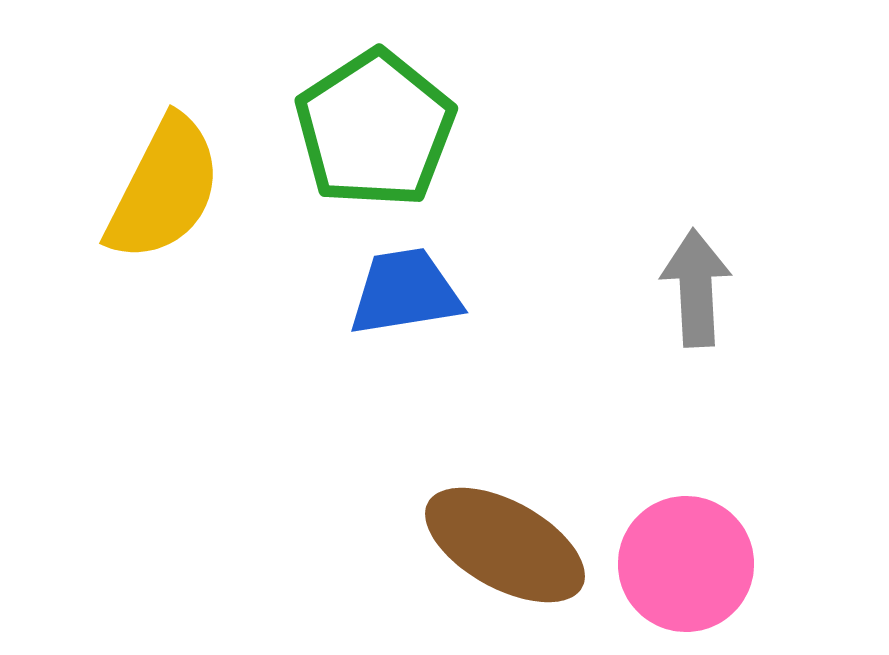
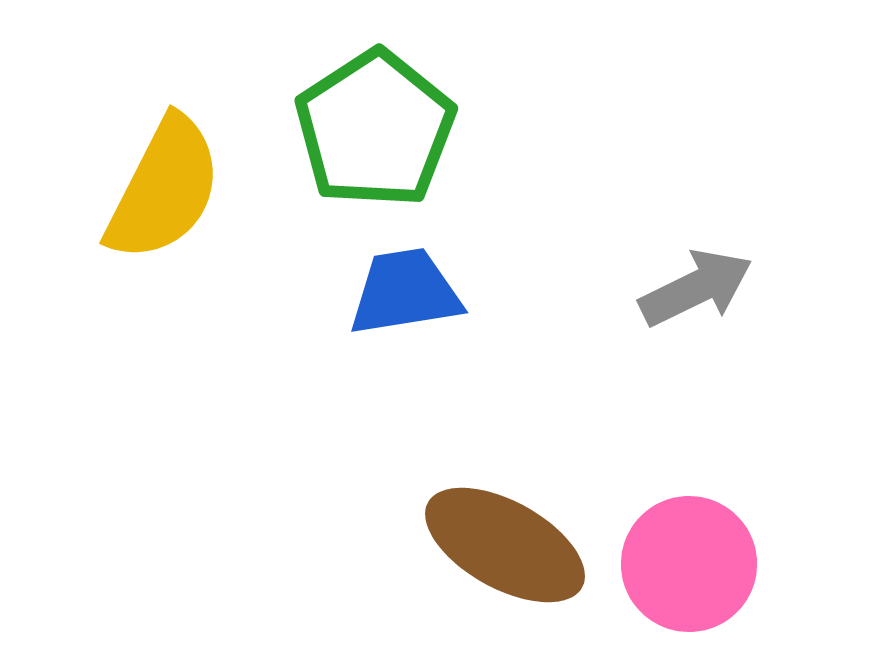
gray arrow: rotated 67 degrees clockwise
pink circle: moved 3 px right
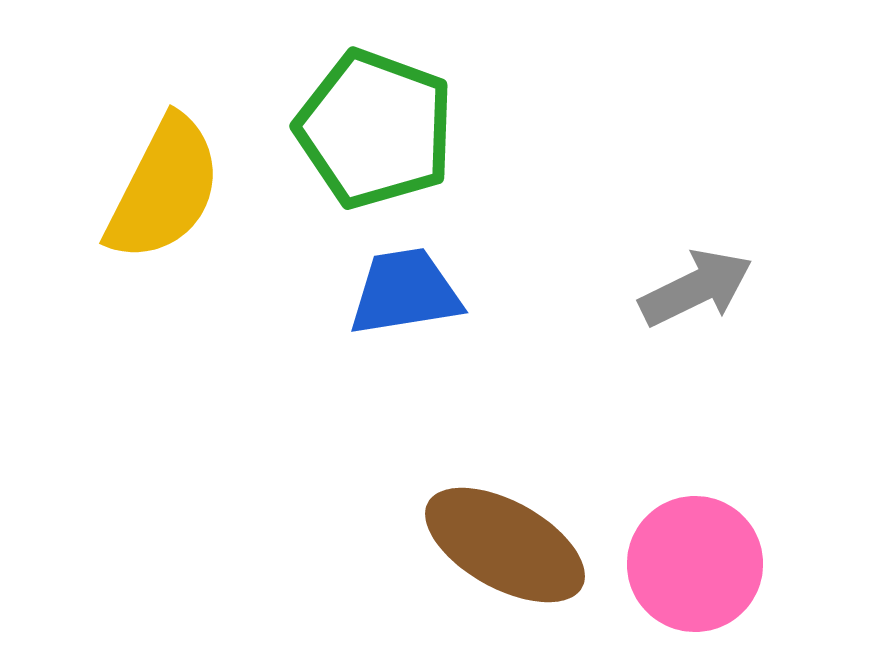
green pentagon: rotated 19 degrees counterclockwise
pink circle: moved 6 px right
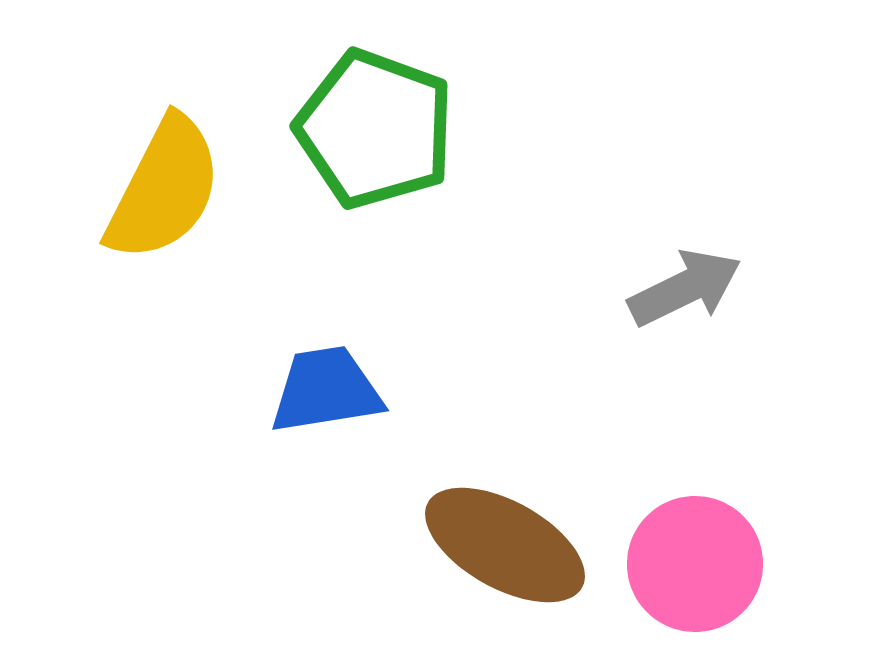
gray arrow: moved 11 px left
blue trapezoid: moved 79 px left, 98 px down
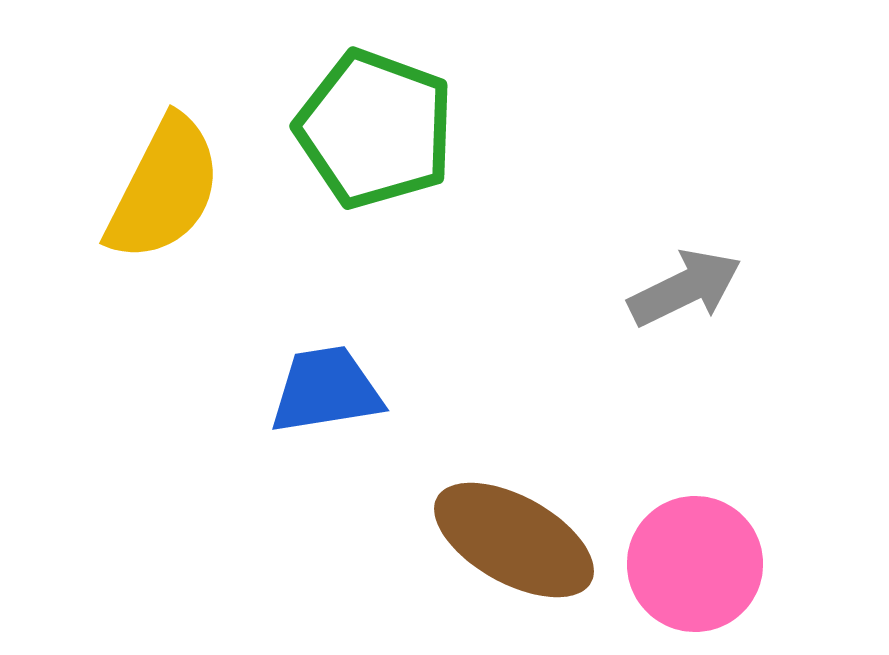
brown ellipse: moved 9 px right, 5 px up
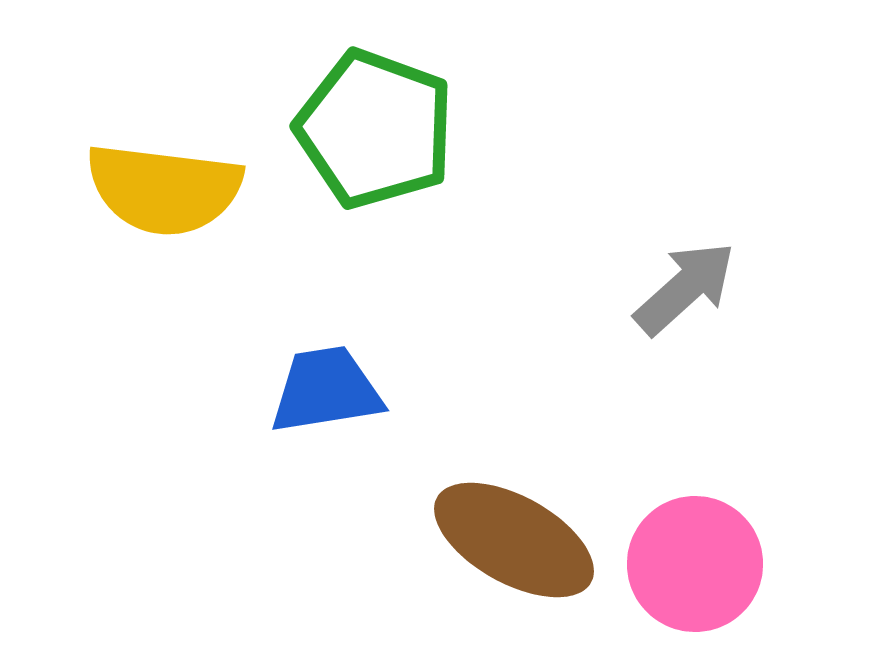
yellow semicircle: rotated 70 degrees clockwise
gray arrow: rotated 16 degrees counterclockwise
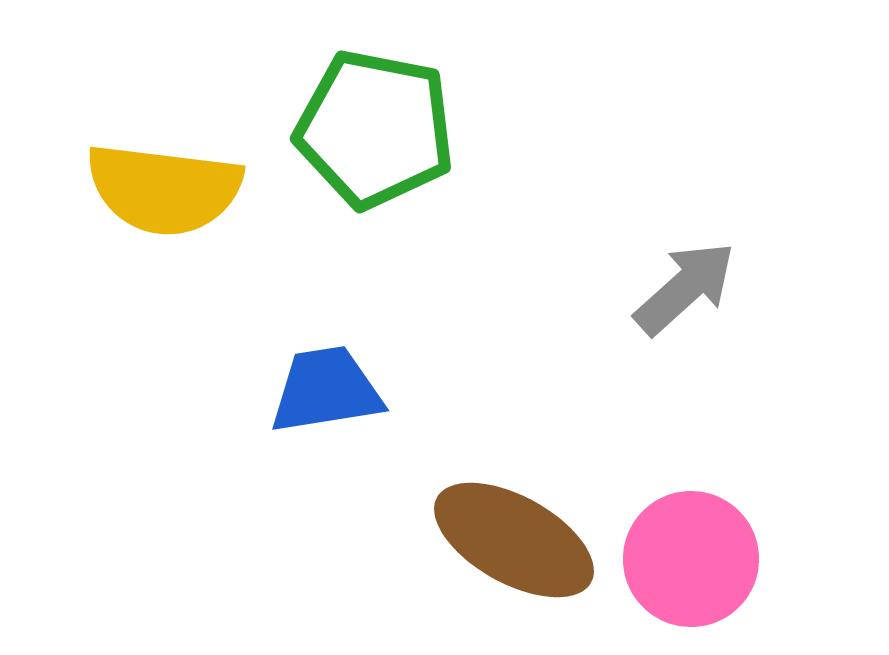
green pentagon: rotated 9 degrees counterclockwise
pink circle: moved 4 px left, 5 px up
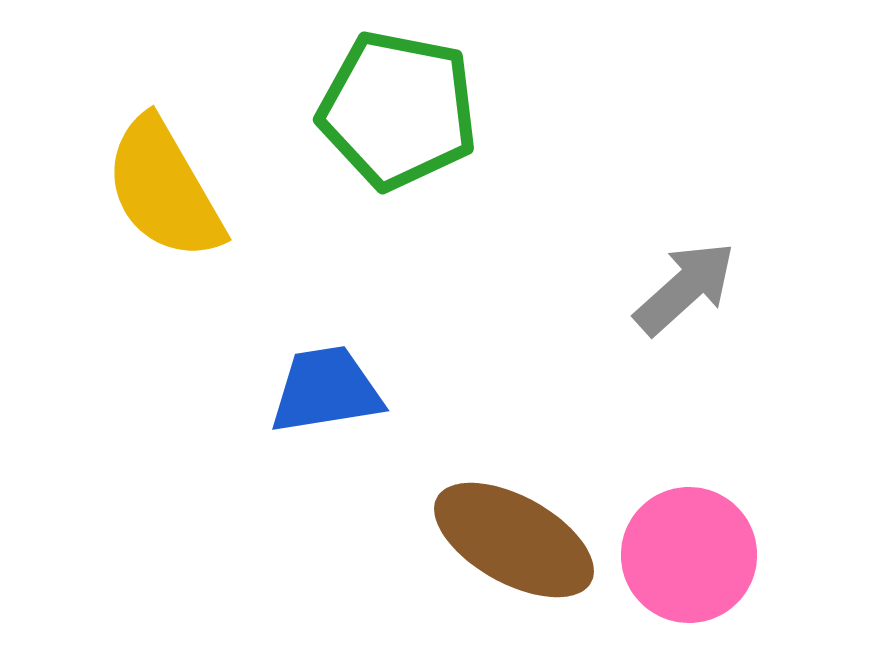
green pentagon: moved 23 px right, 19 px up
yellow semicircle: rotated 53 degrees clockwise
pink circle: moved 2 px left, 4 px up
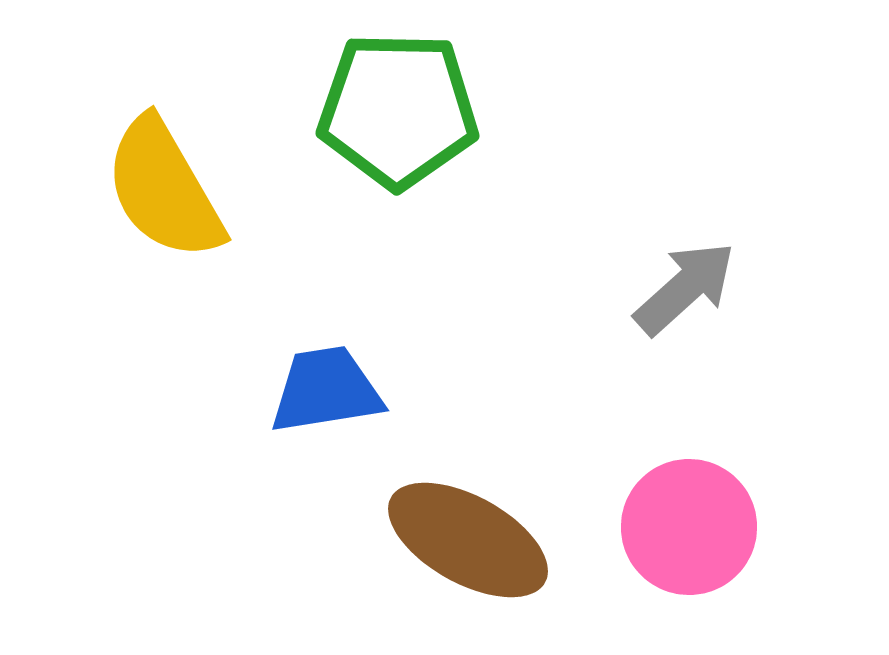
green pentagon: rotated 10 degrees counterclockwise
brown ellipse: moved 46 px left
pink circle: moved 28 px up
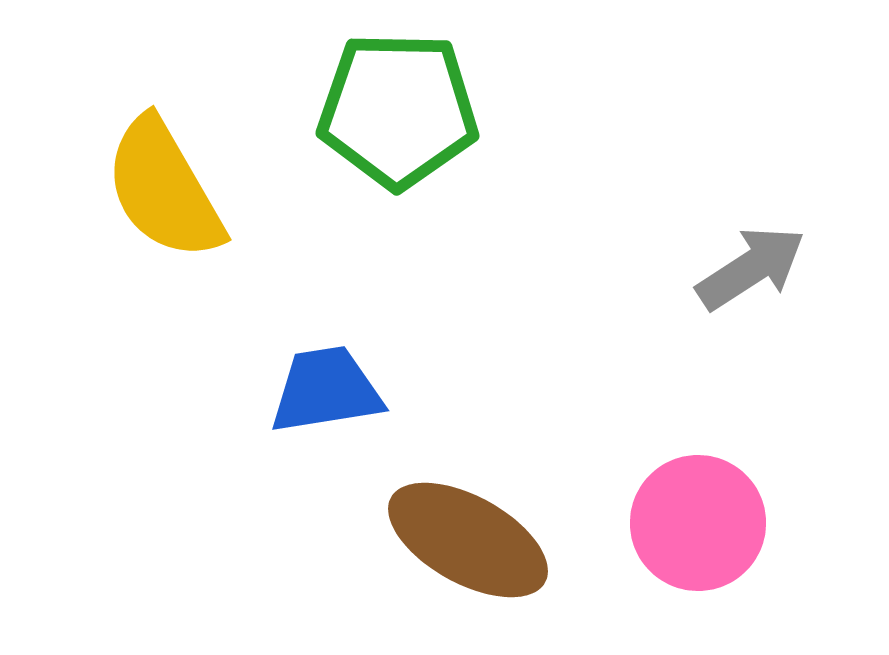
gray arrow: moved 66 px right, 20 px up; rotated 9 degrees clockwise
pink circle: moved 9 px right, 4 px up
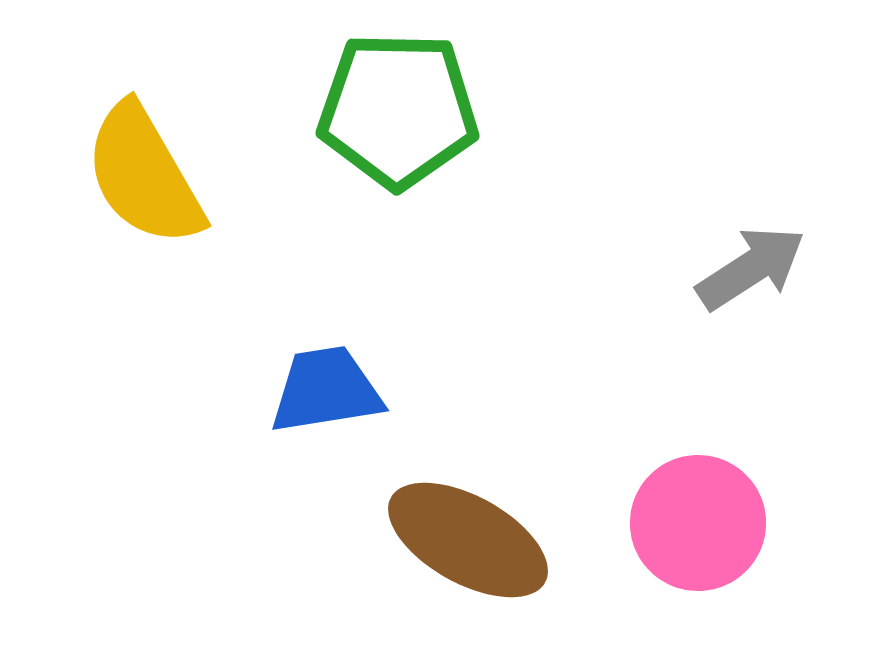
yellow semicircle: moved 20 px left, 14 px up
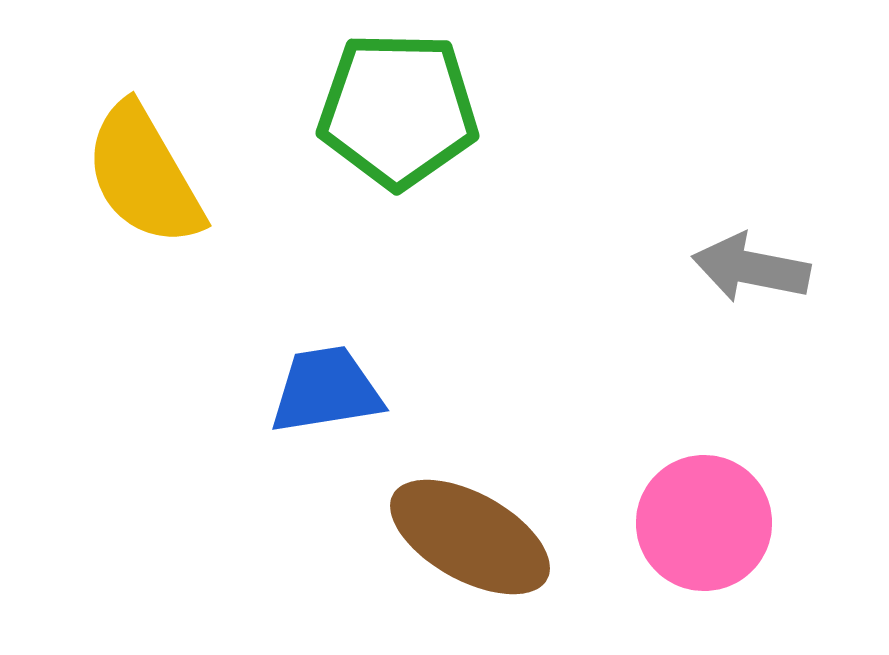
gray arrow: rotated 136 degrees counterclockwise
pink circle: moved 6 px right
brown ellipse: moved 2 px right, 3 px up
